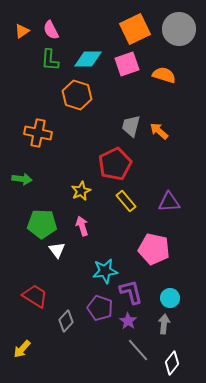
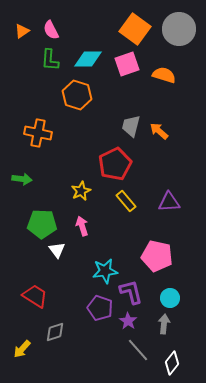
orange square: rotated 28 degrees counterclockwise
pink pentagon: moved 3 px right, 7 px down
gray diamond: moved 11 px left, 11 px down; rotated 30 degrees clockwise
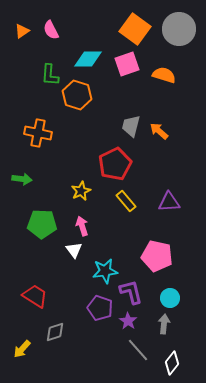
green L-shape: moved 15 px down
white triangle: moved 17 px right
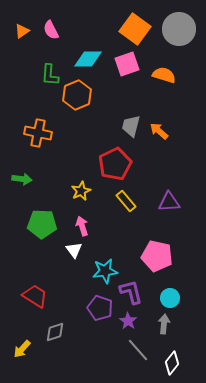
orange hexagon: rotated 20 degrees clockwise
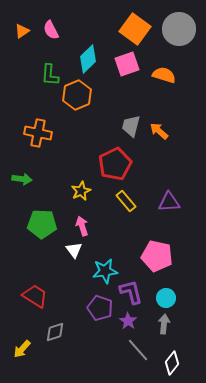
cyan diamond: rotated 44 degrees counterclockwise
cyan circle: moved 4 px left
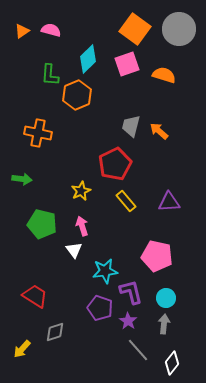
pink semicircle: rotated 132 degrees clockwise
green pentagon: rotated 12 degrees clockwise
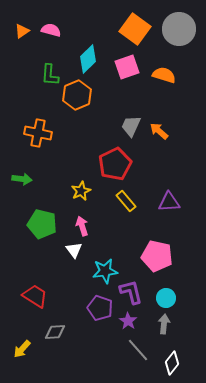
pink square: moved 3 px down
gray trapezoid: rotated 10 degrees clockwise
gray diamond: rotated 15 degrees clockwise
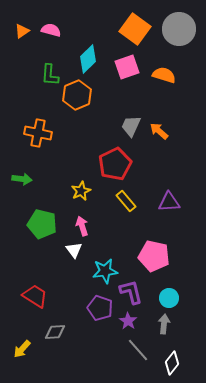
pink pentagon: moved 3 px left
cyan circle: moved 3 px right
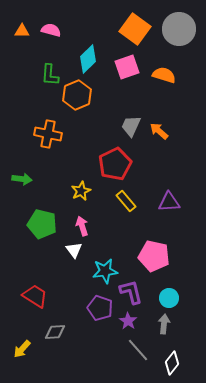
orange triangle: rotated 35 degrees clockwise
orange cross: moved 10 px right, 1 px down
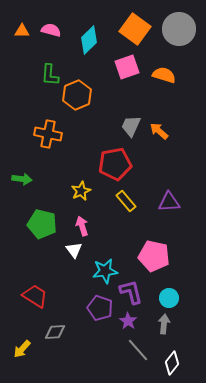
cyan diamond: moved 1 px right, 19 px up
red pentagon: rotated 16 degrees clockwise
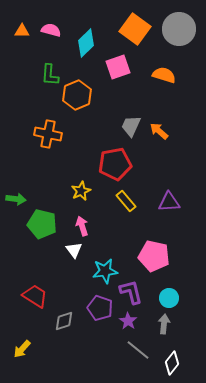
cyan diamond: moved 3 px left, 3 px down
pink square: moved 9 px left
green arrow: moved 6 px left, 20 px down
gray diamond: moved 9 px right, 11 px up; rotated 15 degrees counterclockwise
gray line: rotated 10 degrees counterclockwise
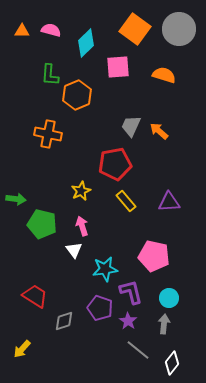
pink square: rotated 15 degrees clockwise
cyan star: moved 2 px up
